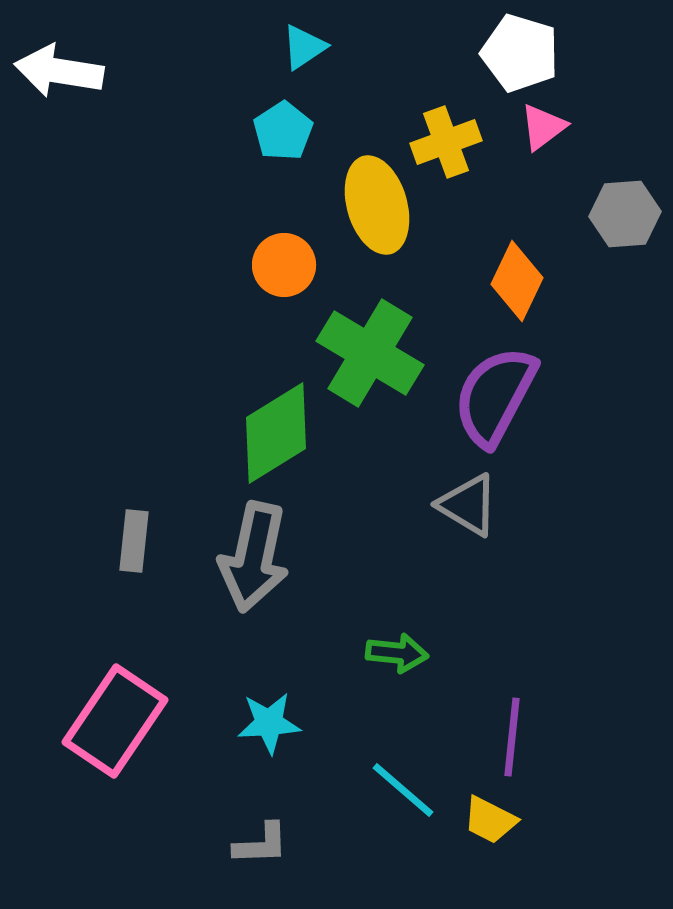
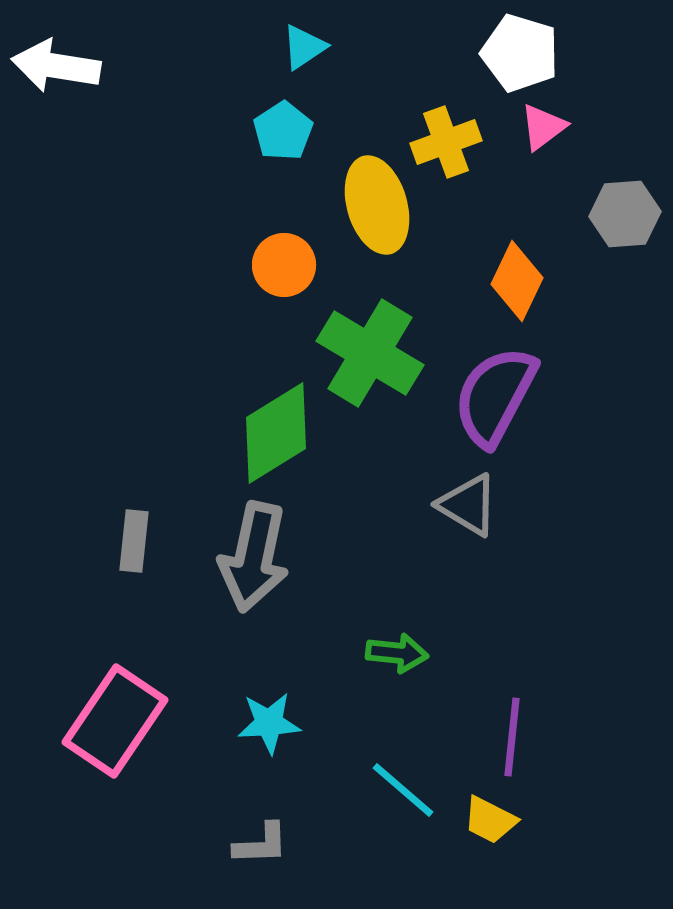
white arrow: moved 3 px left, 5 px up
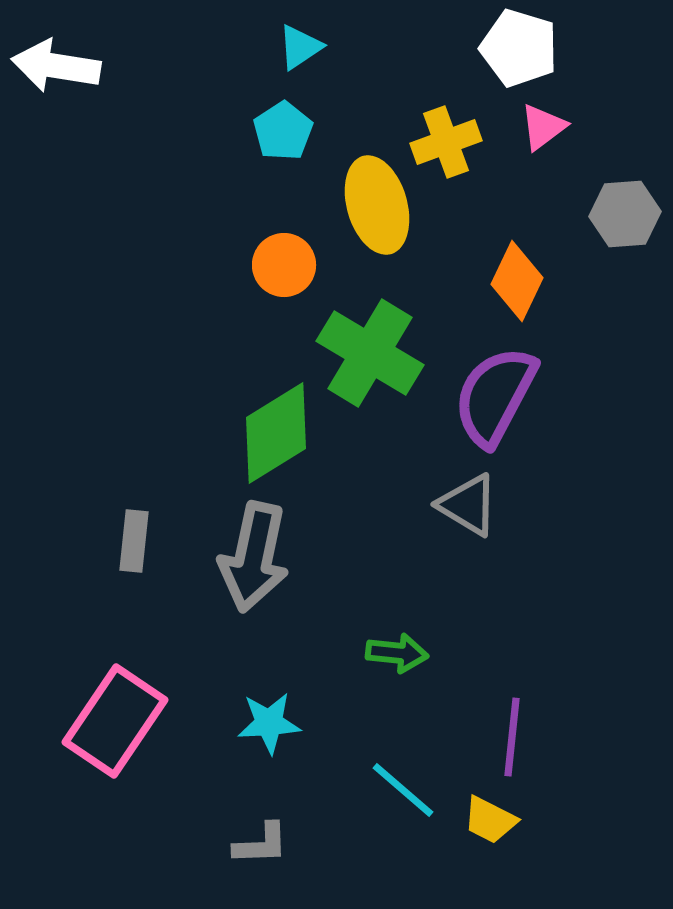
cyan triangle: moved 4 px left
white pentagon: moved 1 px left, 5 px up
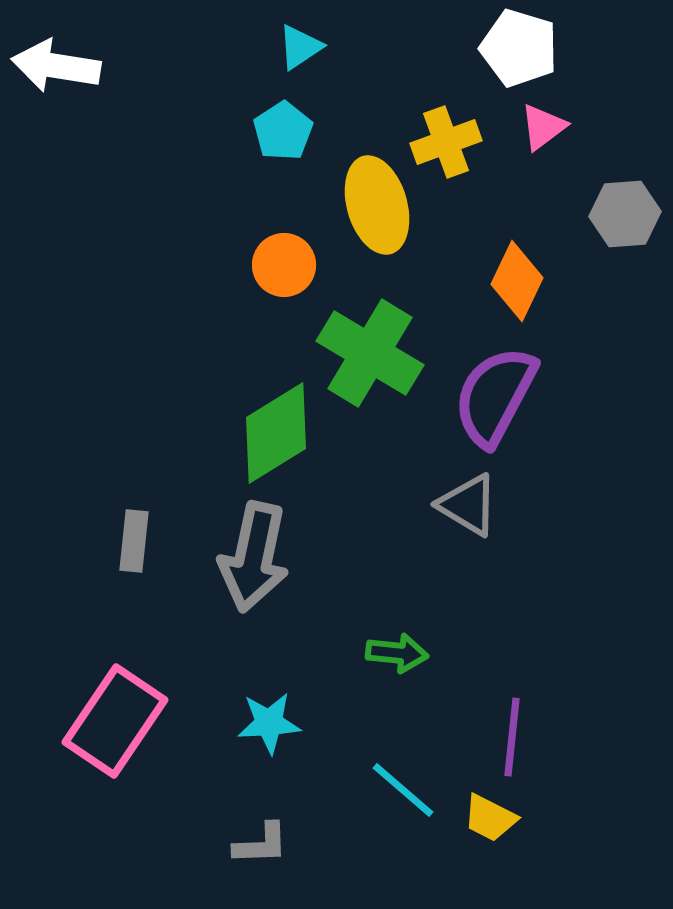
yellow trapezoid: moved 2 px up
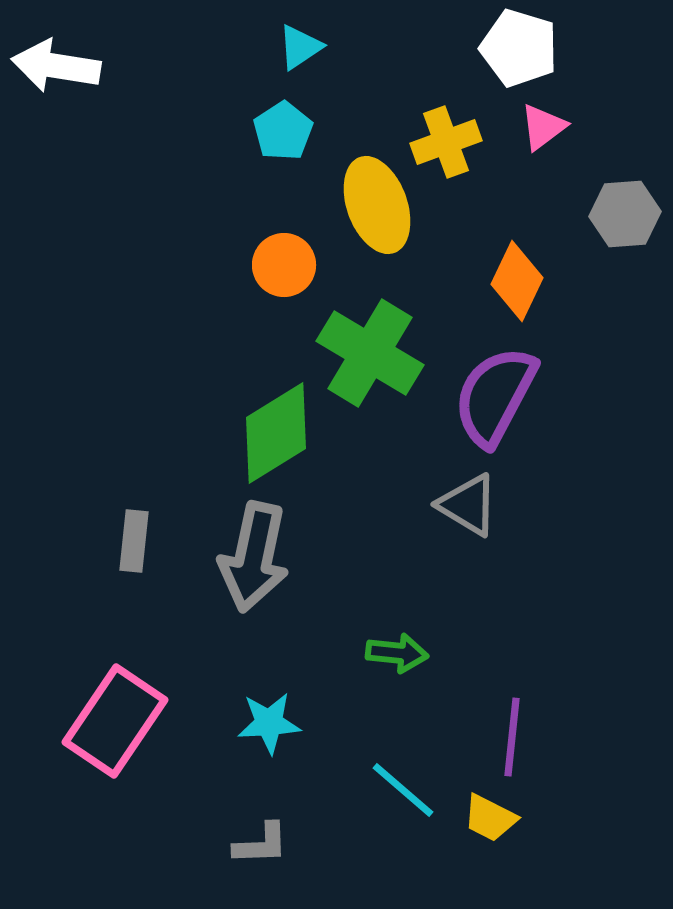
yellow ellipse: rotated 4 degrees counterclockwise
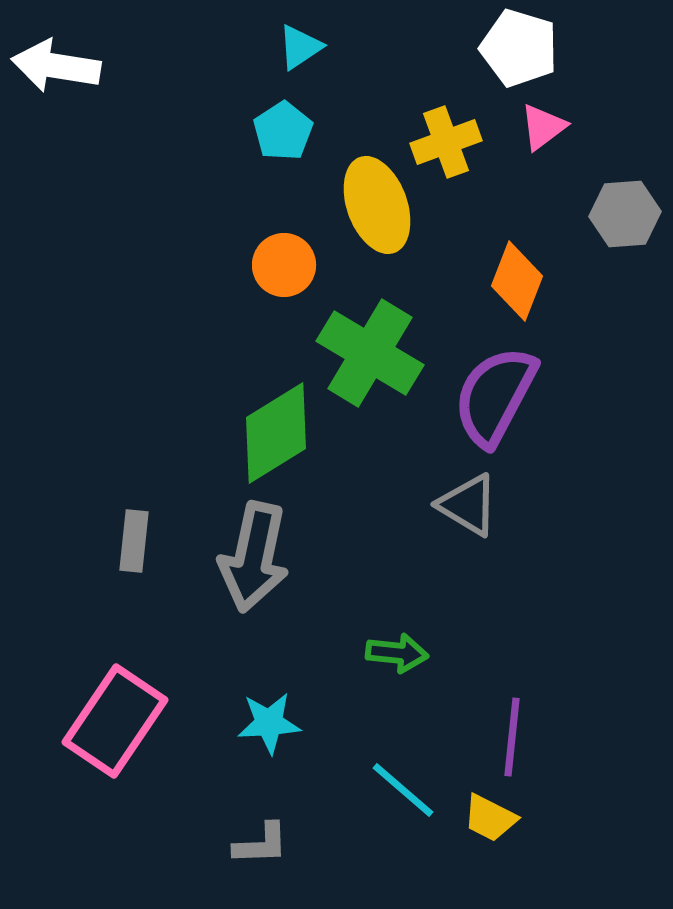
orange diamond: rotated 4 degrees counterclockwise
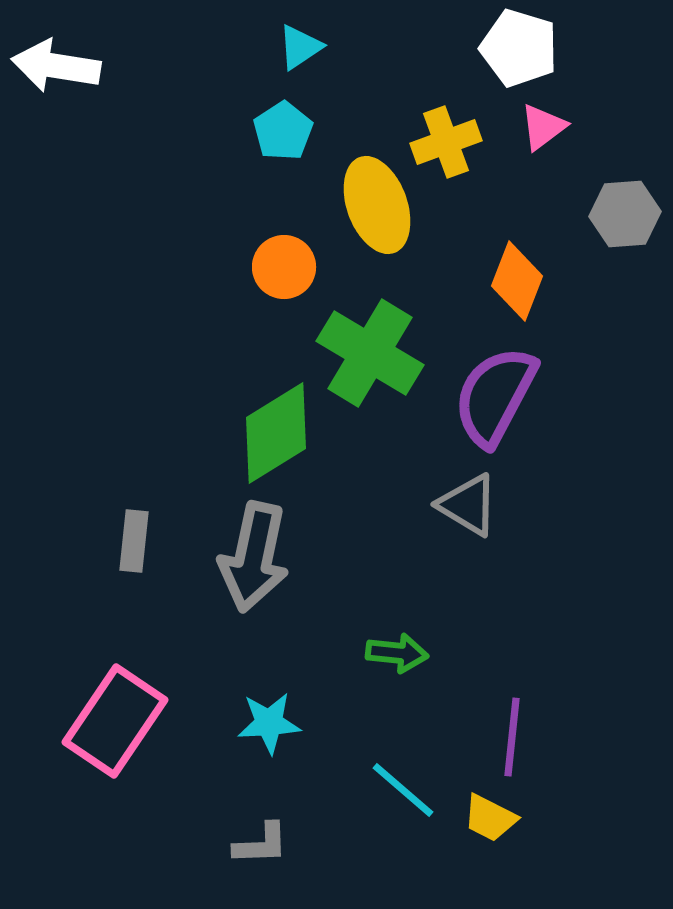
orange circle: moved 2 px down
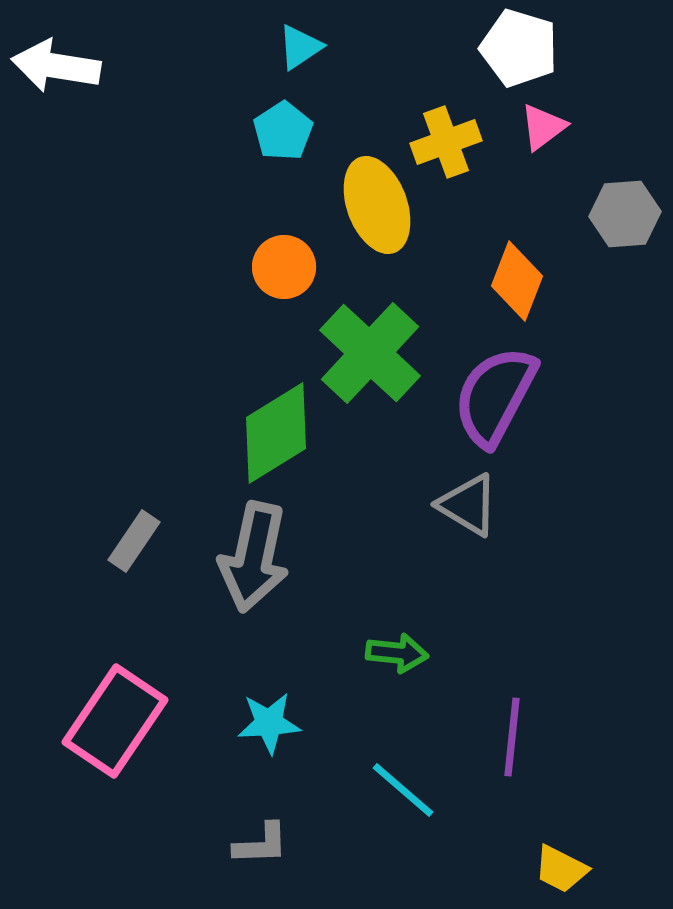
green cross: rotated 12 degrees clockwise
gray rectangle: rotated 28 degrees clockwise
yellow trapezoid: moved 71 px right, 51 px down
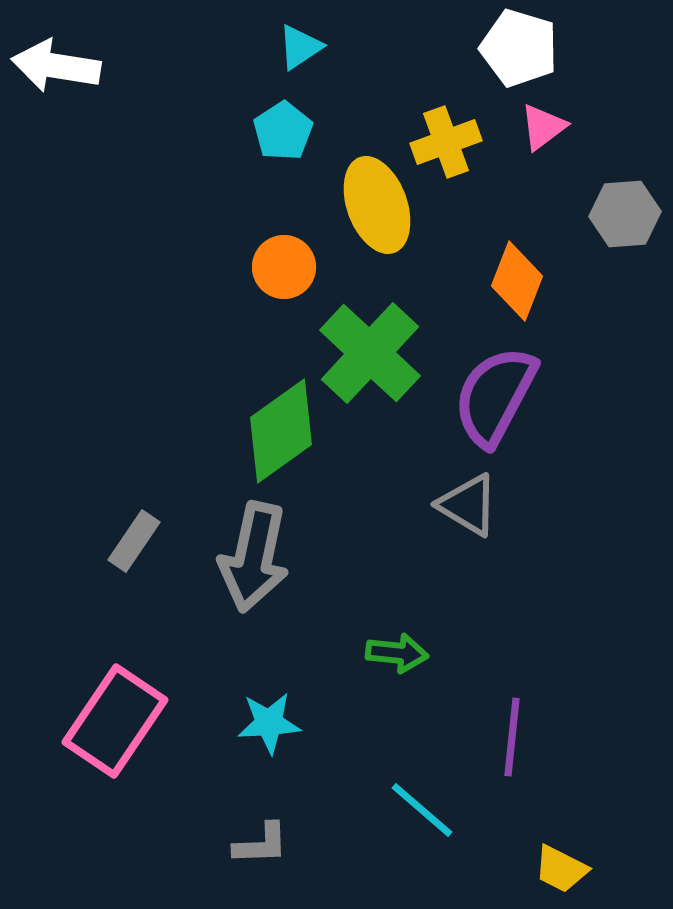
green diamond: moved 5 px right, 2 px up; rotated 4 degrees counterclockwise
cyan line: moved 19 px right, 20 px down
